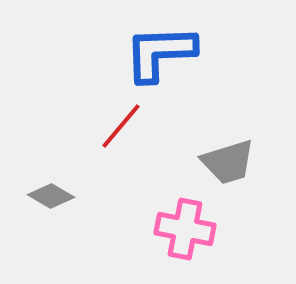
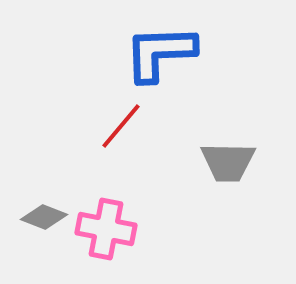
gray trapezoid: rotated 18 degrees clockwise
gray diamond: moved 7 px left, 21 px down; rotated 9 degrees counterclockwise
pink cross: moved 79 px left
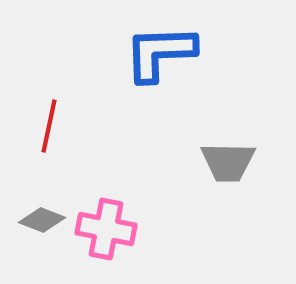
red line: moved 72 px left; rotated 28 degrees counterclockwise
gray diamond: moved 2 px left, 3 px down
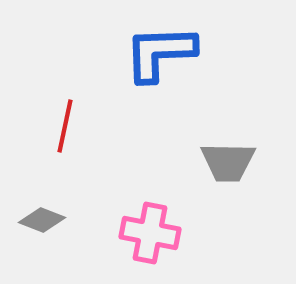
red line: moved 16 px right
pink cross: moved 44 px right, 4 px down
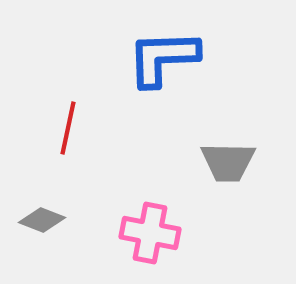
blue L-shape: moved 3 px right, 5 px down
red line: moved 3 px right, 2 px down
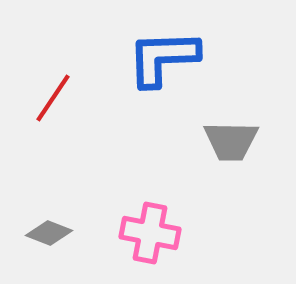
red line: moved 15 px left, 30 px up; rotated 22 degrees clockwise
gray trapezoid: moved 3 px right, 21 px up
gray diamond: moved 7 px right, 13 px down
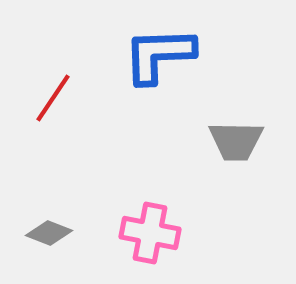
blue L-shape: moved 4 px left, 3 px up
gray trapezoid: moved 5 px right
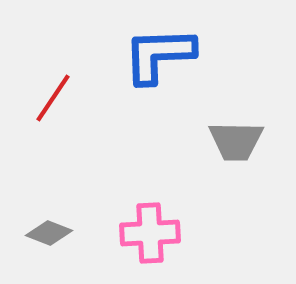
pink cross: rotated 14 degrees counterclockwise
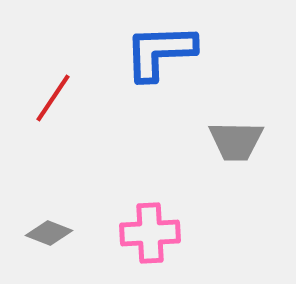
blue L-shape: moved 1 px right, 3 px up
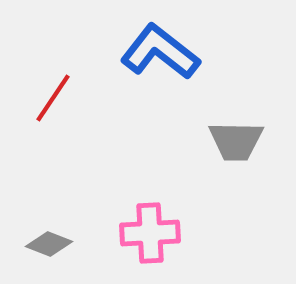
blue L-shape: rotated 40 degrees clockwise
gray diamond: moved 11 px down
